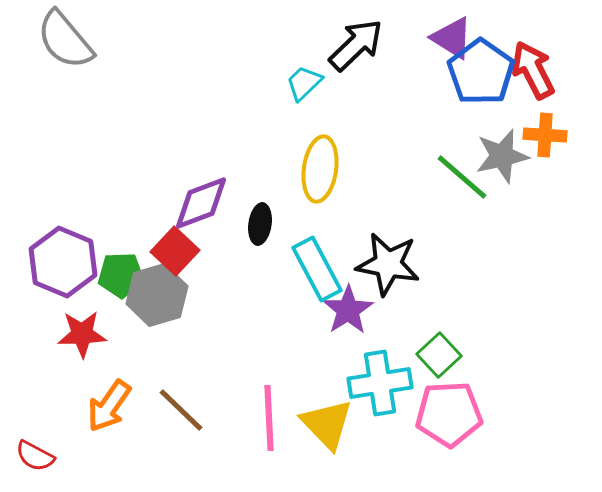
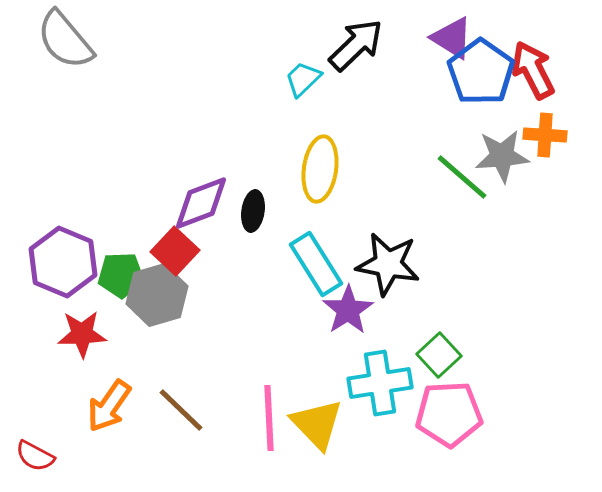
cyan trapezoid: moved 1 px left, 4 px up
gray star: rotated 8 degrees clockwise
black ellipse: moved 7 px left, 13 px up
cyan rectangle: moved 1 px left, 5 px up; rotated 4 degrees counterclockwise
yellow triangle: moved 10 px left
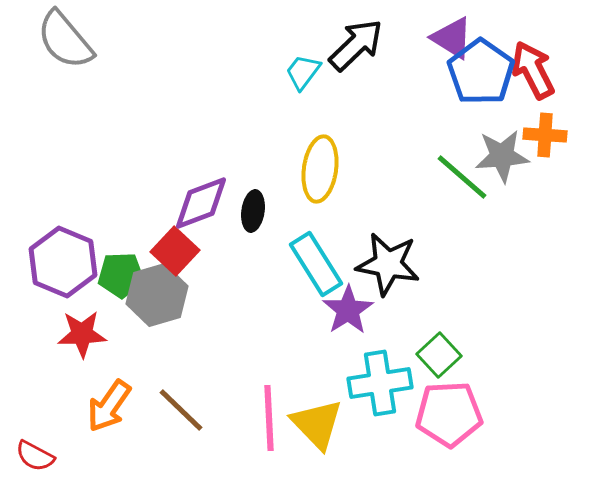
cyan trapezoid: moved 7 px up; rotated 9 degrees counterclockwise
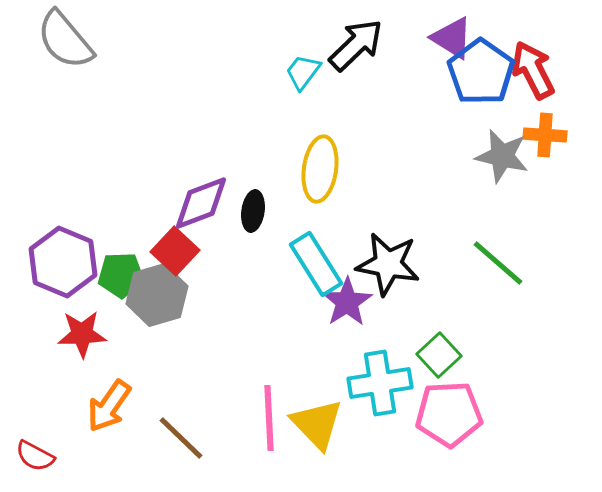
gray star: rotated 18 degrees clockwise
green line: moved 36 px right, 86 px down
purple star: moved 1 px left, 8 px up
brown line: moved 28 px down
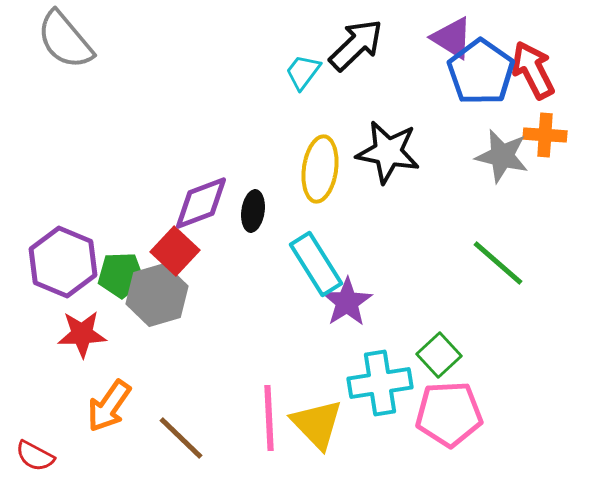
black star: moved 112 px up
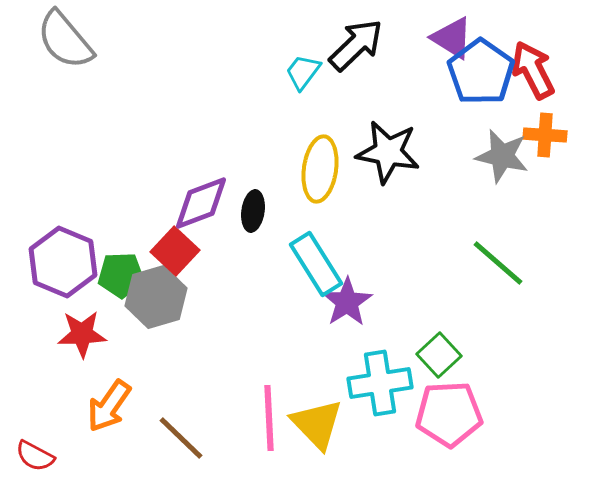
gray hexagon: moved 1 px left, 2 px down
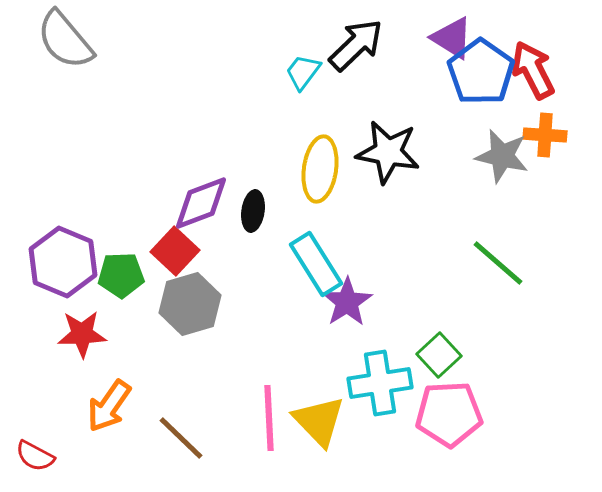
gray hexagon: moved 34 px right, 7 px down
yellow triangle: moved 2 px right, 3 px up
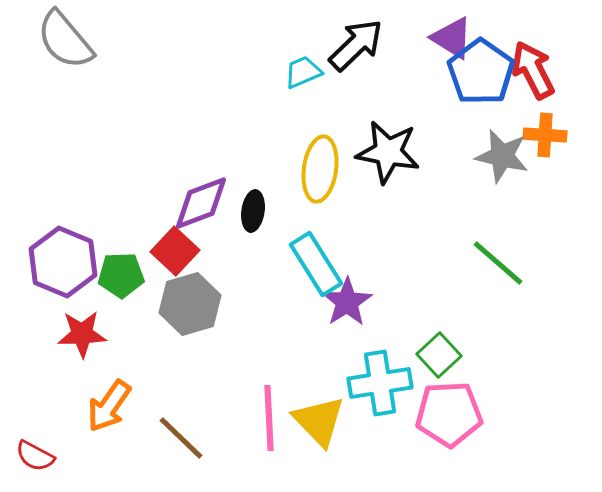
cyan trapezoid: rotated 30 degrees clockwise
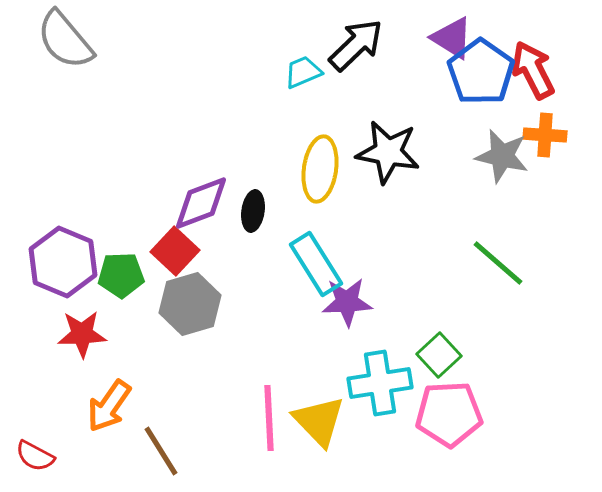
purple star: rotated 30 degrees clockwise
brown line: moved 20 px left, 13 px down; rotated 14 degrees clockwise
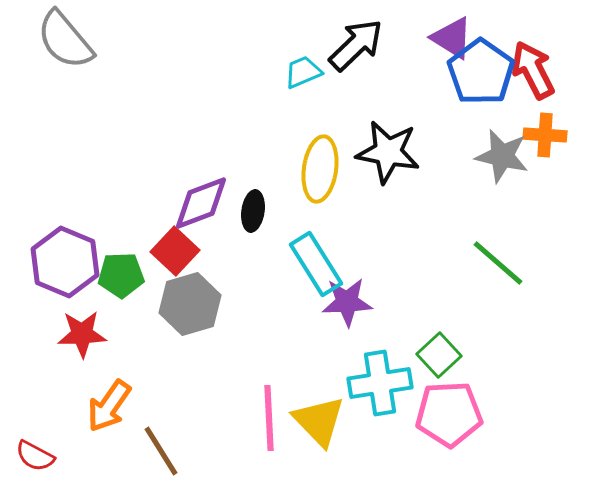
purple hexagon: moved 2 px right
